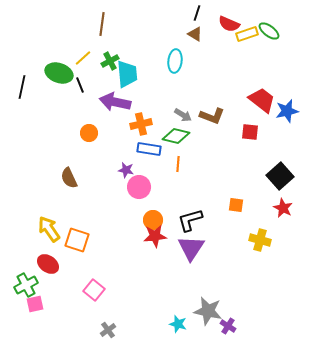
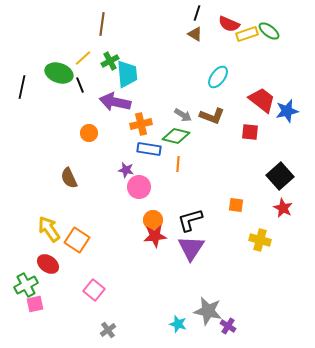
cyan ellipse at (175, 61): moved 43 px right, 16 px down; rotated 30 degrees clockwise
orange square at (77, 240): rotated 15 degrees clockwise
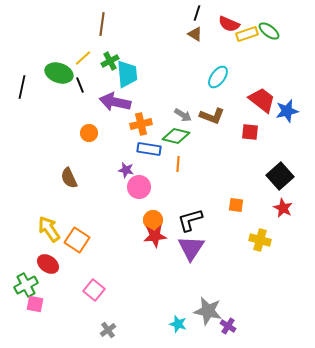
pink square at (35, 304): rotated 24 degrees clockwise
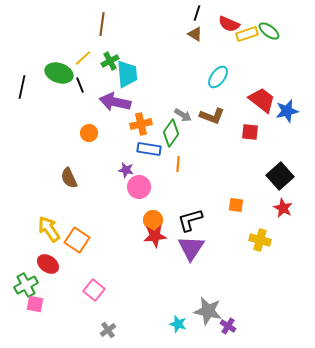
green diamond at (176, 136): moved 5 px left, 3 px up; rotated 68 degrees counterclockwise
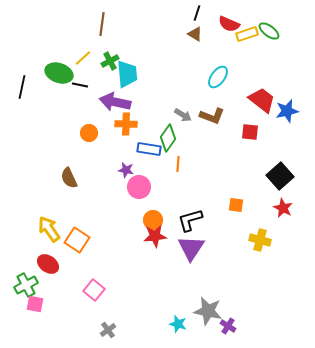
black line at (80, 85): rotated 56 degrees counterclockwise
orange cross at (141, 124): moved 15 px left; rotated 15 degrees clockwise
green diamond at (171, 133): moved 3 px left, 5 px down
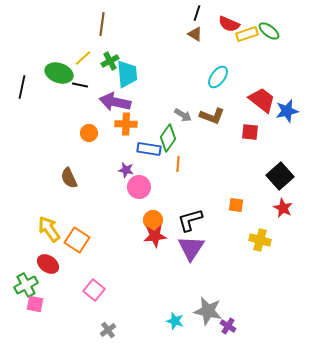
cyan star at (178, 324): moved 3 px left, 3 px up
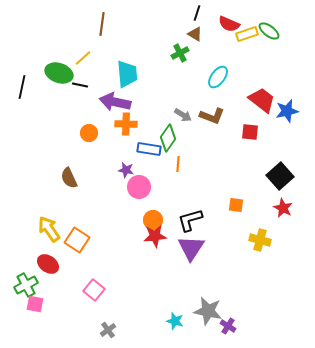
green cross at (110, 61): moved 70 px right, 8 px up
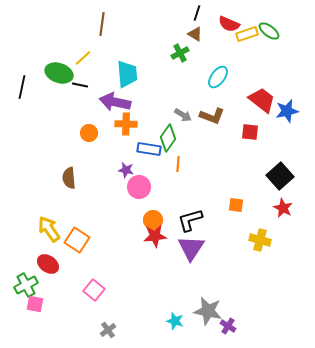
brown semicircle at (69, 178): rotated 20 degrees clockwise
